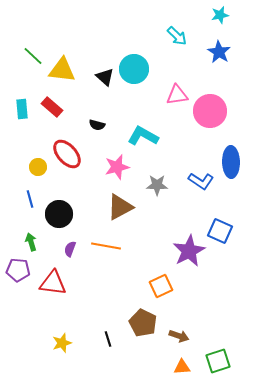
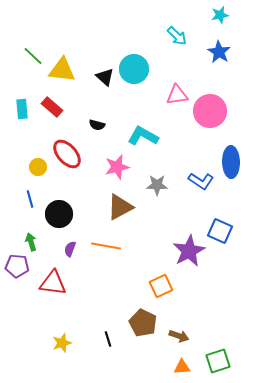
purple pentagon: moved 1 px left, 4 px up
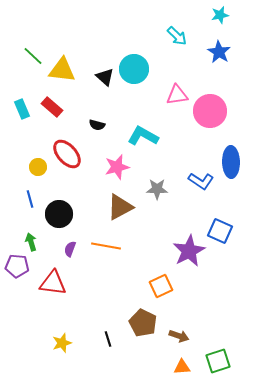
cyan rectangle: rotated 18 degrees counterclockwise
gray star: moved 4 px down
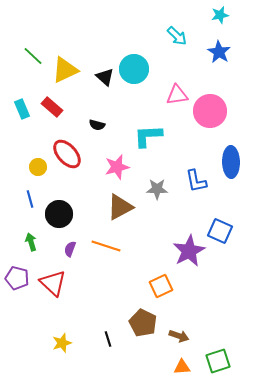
yellow triangle: moved 3 px right; rotated 32 degrees counterclockwise
cyan L-shape: moved 5 px right; rotated 32 degrees counterclockwise
blue L-shape: moved 5 px left; rotated 45 degrees clockwise
orange line: rotated 8 degrees clockwise
purple pentagon: moved 12 px down; rotated 10 degrees clockwise
red triangle: rotated 36 degrees clockwise
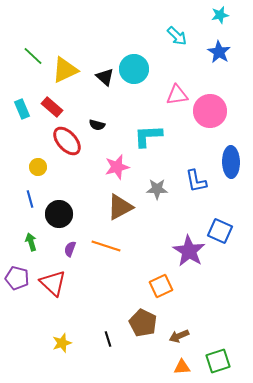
red ellipse: moved 13 px up
purple star: rotated 12 degrees counterclockwise
brown arrow: rotated 138 degrees clockwise
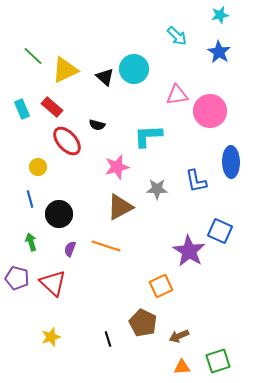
yellow star: moved 11 px left, 6 px up
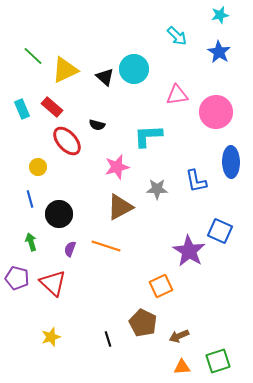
pink circle: moved 6 px right, 1 px down
